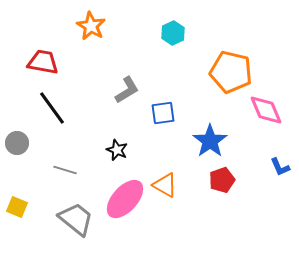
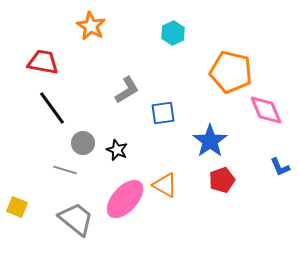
gray circle: moved 66 px right
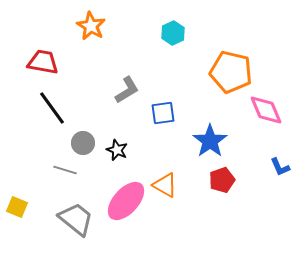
pink ellipse: moved 1 px right, 2 px down
